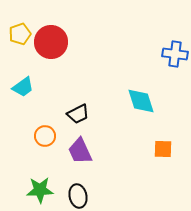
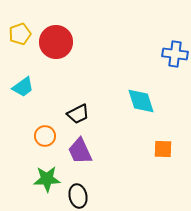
red circle: moved 5 px right
green star: moved 7 px right, 11 px up
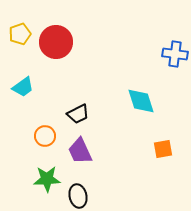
orange square: rotated 12 degrees counterclockwise
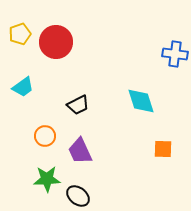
black trapezoid: moved 9 px up
orange square: rotated 12 degrees clockwise
black ellipse: rotated 40 degrees counterclockwise
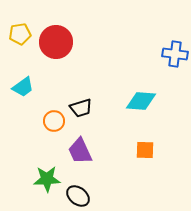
yellow pentagon: rotated 10 degrees clockwise
cyan diamond: rotated 68 degrees counterclockwise
black trapezoid: moved 3 px right, 3 px down; rotated 10 degrees clockwise
orange circle: moved 9 px right, 15 px up
orange square: moved 18 px left, 1 px down
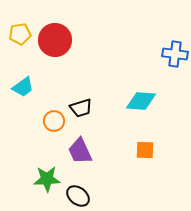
red circle: moved 1 px left, 2 px up
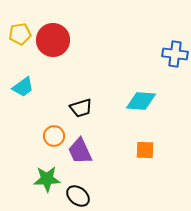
red circle: moved 2 px left
orange circle: moved 15 px down
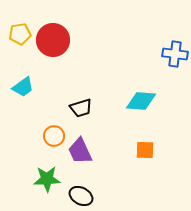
black ellipse: moved 3 px right; rotated 10 degrees counterclockwise
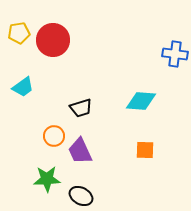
yellow pentagon: moved 1 px left, 1 px up
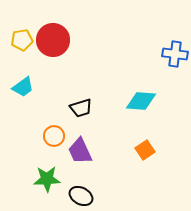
yellow pentagon: moved 3 px right, 7 px down
orange square: rotated 36 degrees counterclockwise
